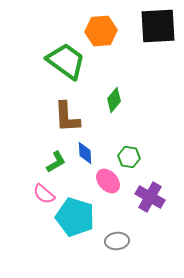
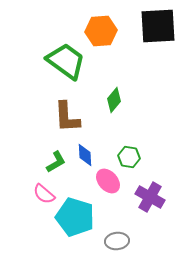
blue diamond: moved 2 px down
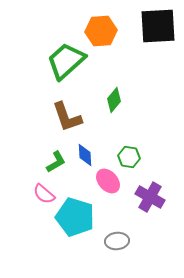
green trapezoid: rotated 78 degrees counterclockwise
brown L-shape: rotated 16 degrees counterclockwise
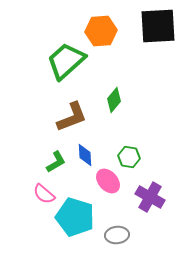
brown L-shape: moved 5 px right; rotated 92 degrees counterclockwise
gray ellipse: moved 6 px up
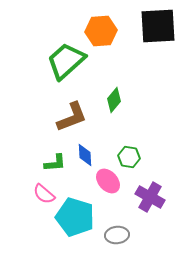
green L-shape: moved 1 px left, 1 px down; rotated 25 degrees clockwise
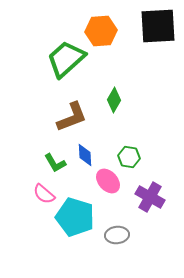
green trapezoid: moved 2 px up
green diamond: rotated 10 degrees counterclockwise
green L-shape: rotated 65 degrees clockwise
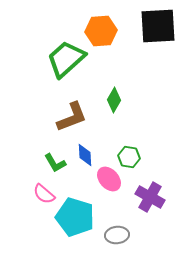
pink ellipse: moved 1 px right, 2 px up
